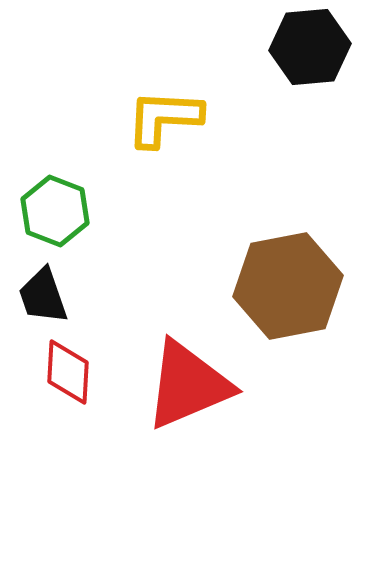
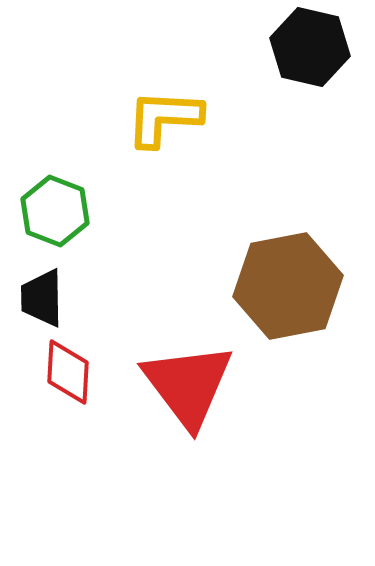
black hexagon: rotated 18 degrees clockwise
black trapezoid: moved 1 px left, 2 px down; rotated 18 degrees clockwise
red triangle: rotated 44 degrees counterclockwise
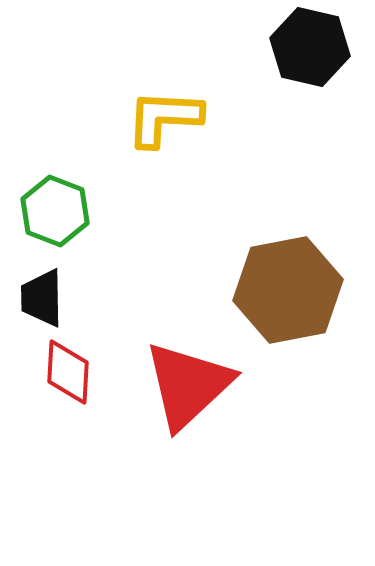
brown hexagon: moved 4 px down
red triangle: rotated 24 degrees clockwise
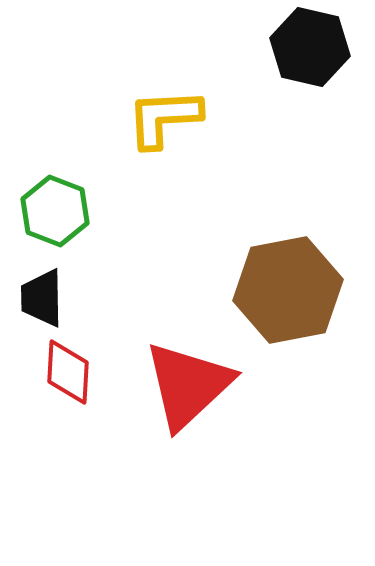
yellow L-shape: rotated 6 degrees counterclockwise
